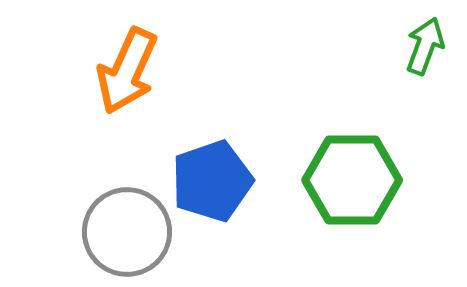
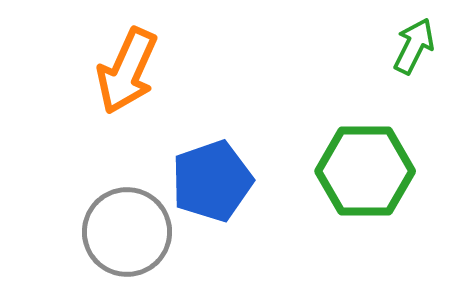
green arrow: moved 11 px left; rotated 6 degrees clockwise
green hexagon: moved 13 px right, 9 px up
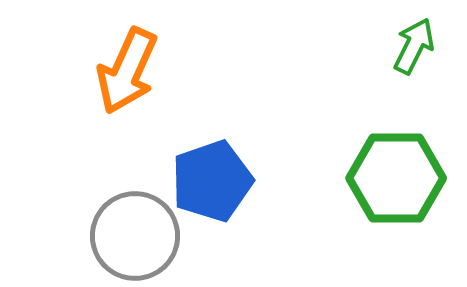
green hexagon: moved 31 px right, 7 px down
gray circle: moved 8 px right, 4 px down
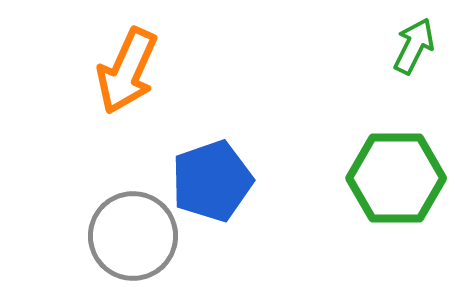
gray circle: moved 2 px left
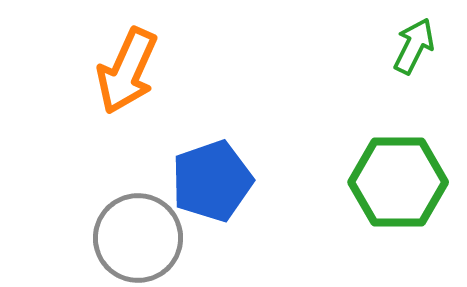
green hexagon: moved 2 px right, 4 px down
gray circle: moved 5 px right, 2 px down
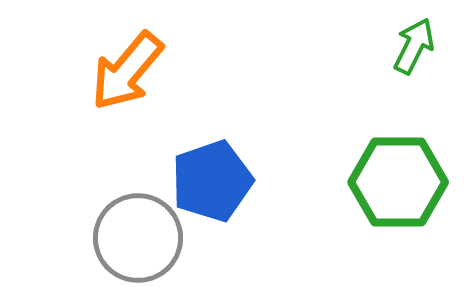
orange arrow: rotated 16 degrees clockwise
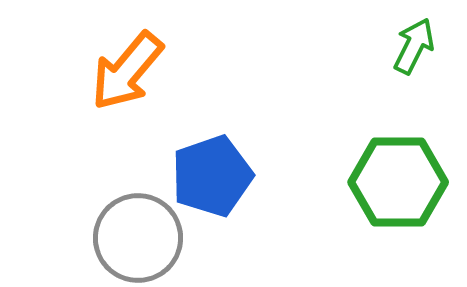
blue pentagon: moved 5 px up
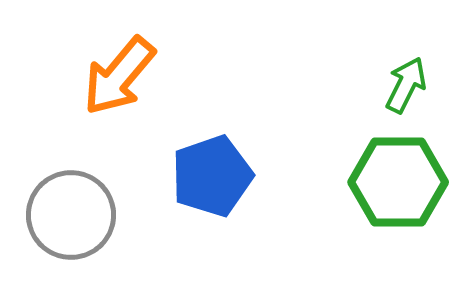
green arrow: moved 8 px left, 39 px down
orange arrow: moved 8 px left, 5 px down
gray circle: moved 67 px left, 23 px up
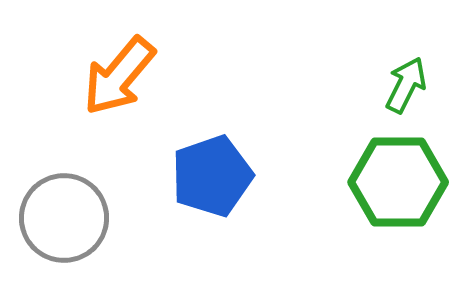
gray circle: moved 7 px left, 3 px down
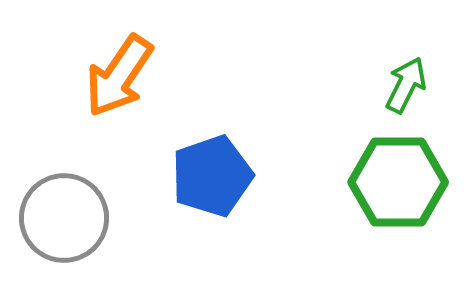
orange arrow: rotated 6 degrees counterclockwise
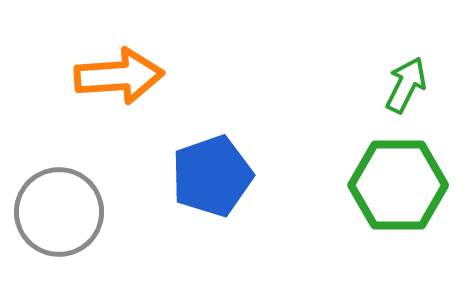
orange arrow: rotated 128 degrees counterclockwise
green hexagon: moved 3 px down
gray circle: moved 5 px left, 6 px up
